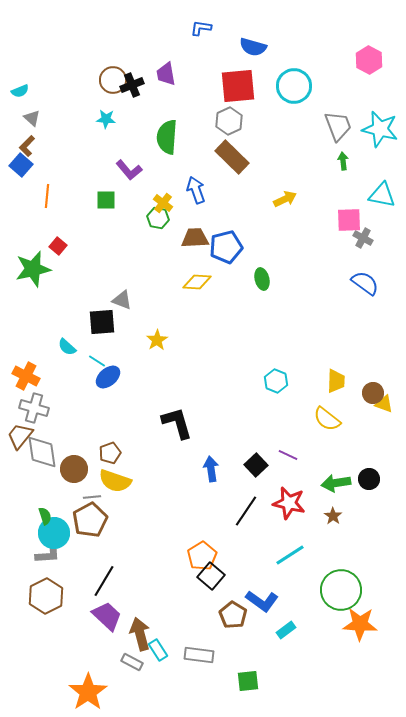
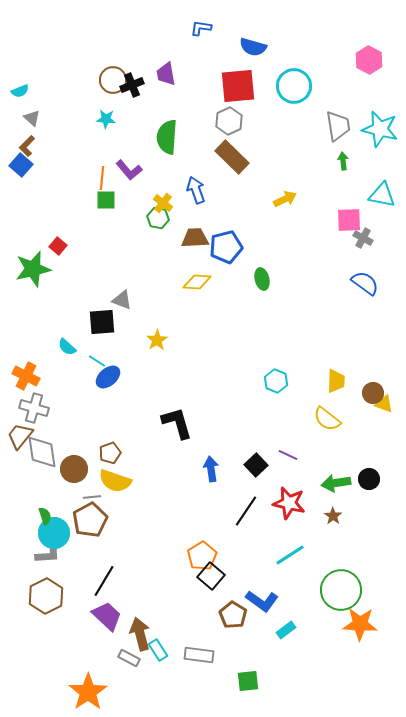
gray trapezoid at (338, 126): rotated 12 degrees clockwise
orange line at (47, 196): moved 55 px right, 18 px up
gray rectangle at (132, 662): moved 3 px left, 4 px up
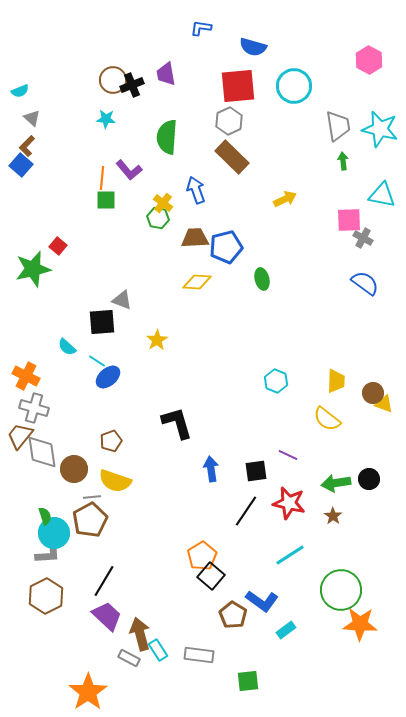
brown pentagon at (110, 453): moved 1 px right, 12 px up
black square at (256, 465): moved 6 px down; rotated 35 degrees clockwise
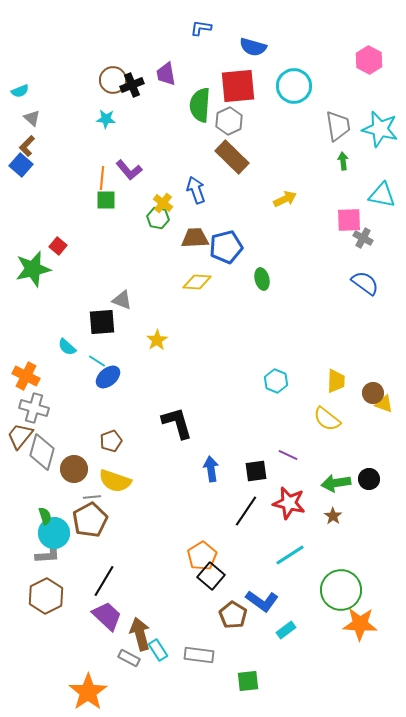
green semicircle at (167, 137): moved 33 px right, 32 px up
gray diamond at (42, 452): rotated 24 degrees clockwise
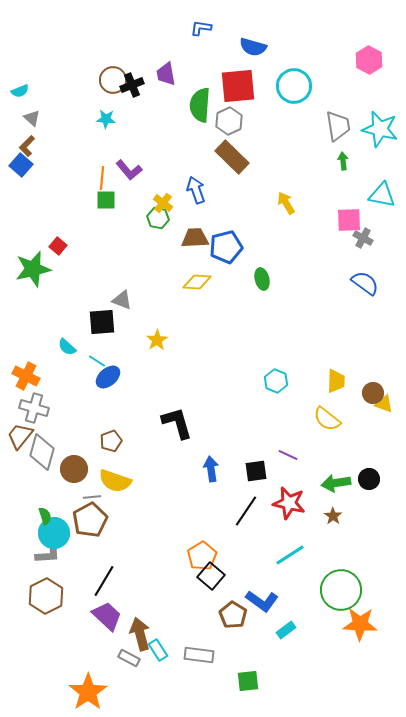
yellow arrow at (285, 199): moved 1 px right, 4 px down; rotated 95 degrees counterclockwise
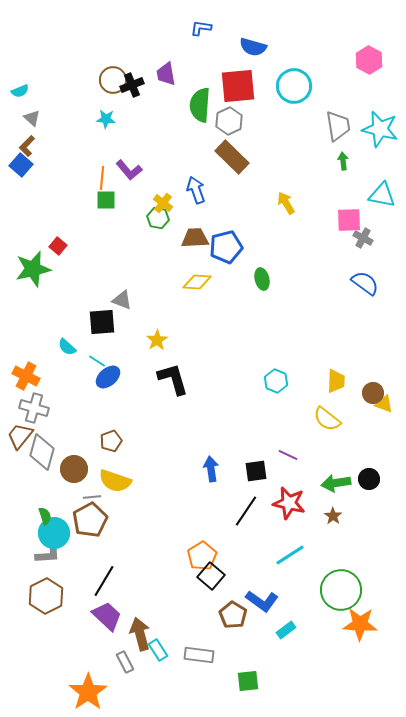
black L-shape at (177, 423): moved 4 px left, 44 px up
gray rectangle at (129, 658): moved 4 px left, 4 px down; rotated 35 degrees clockwise
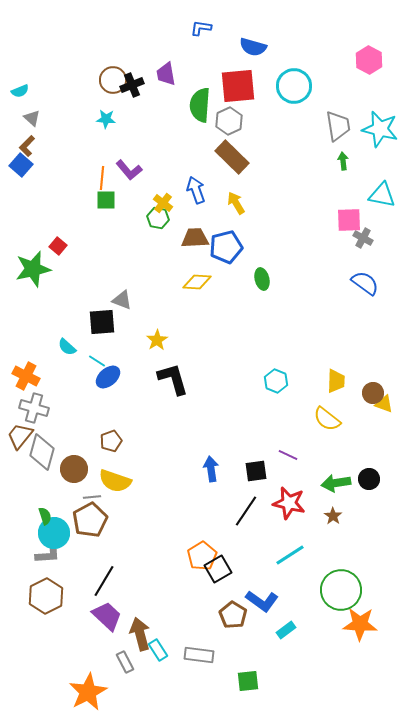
yellow arrow at (286, 203): moved 50 px left
black square at (211, 576): moved 7 px right, 7 px up; rotated 20 degrees clockwise
orange star at (88, 692): rotated 6 degrees clockwise
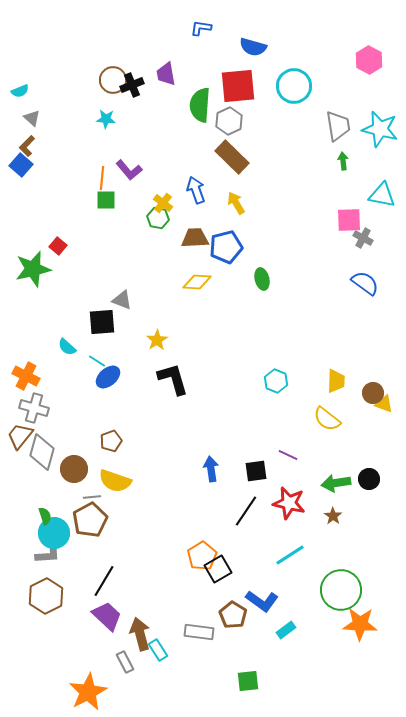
gray rectangle at (199, 655): moved 23 px up
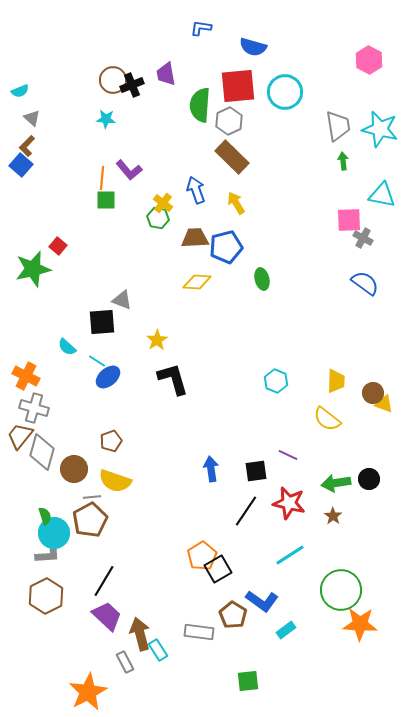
cyan circle at (294, 86): moved 9 px left, 6 px down
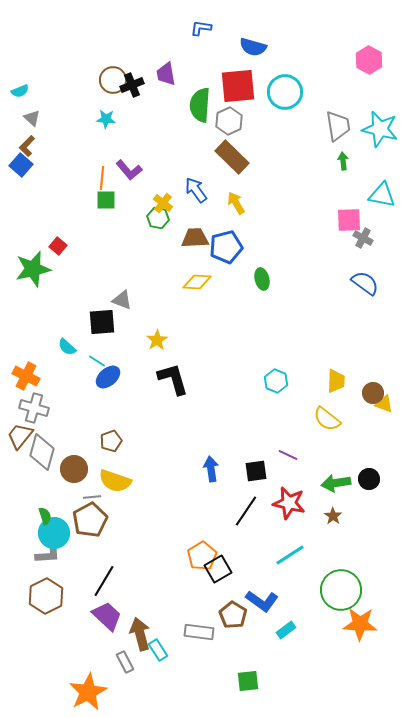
blue arrow at (196, 190): rotated 16 degrees counterclockwise
